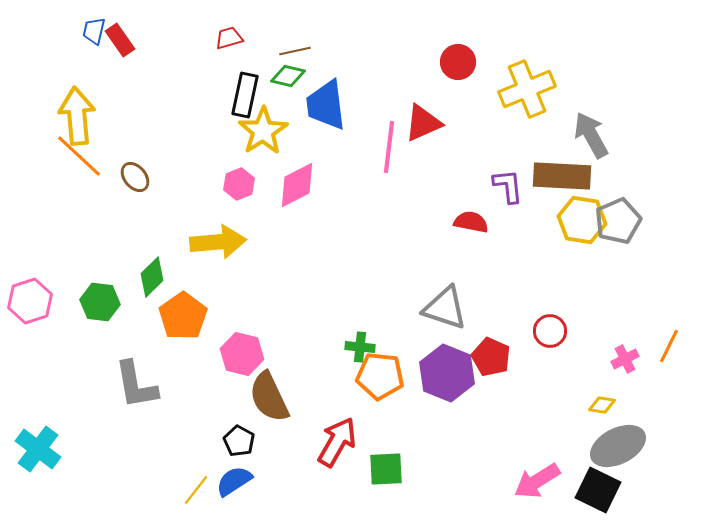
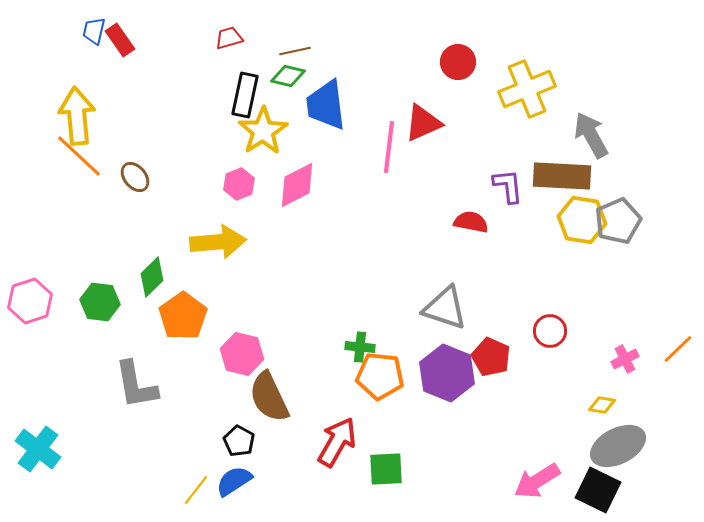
orange line at (669, 346): moved 9 px right, 3 px down; rotated 20 degrees clockwise
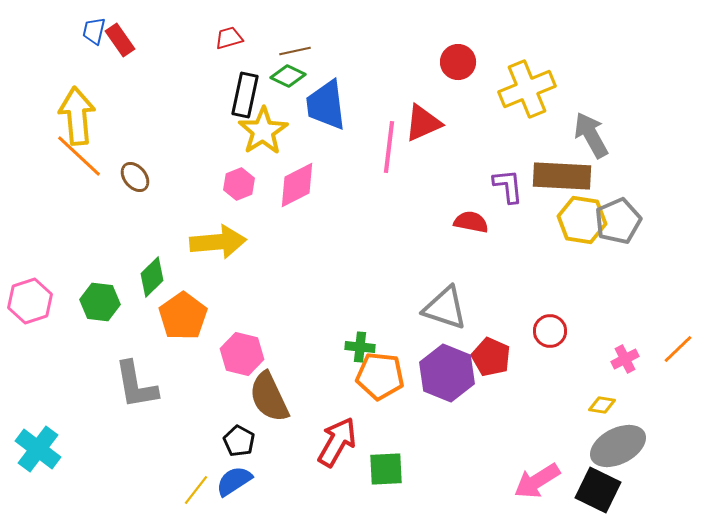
green diamond at (288, 76): rotated 12 degrees clockwise
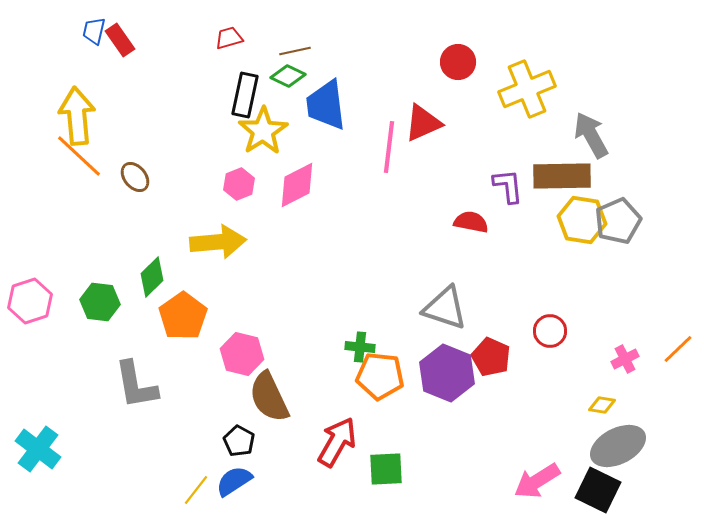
brown rectangle at (562, 176): rotated 4 degrees counterclockwise
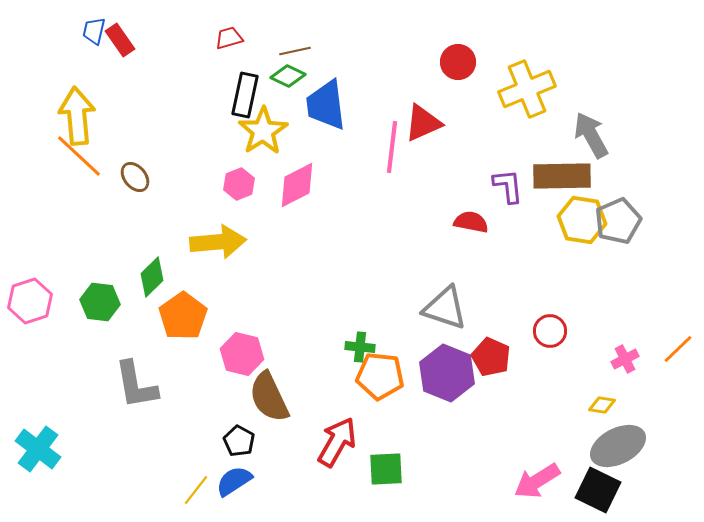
pink line at (389, 147): moved 3 px right
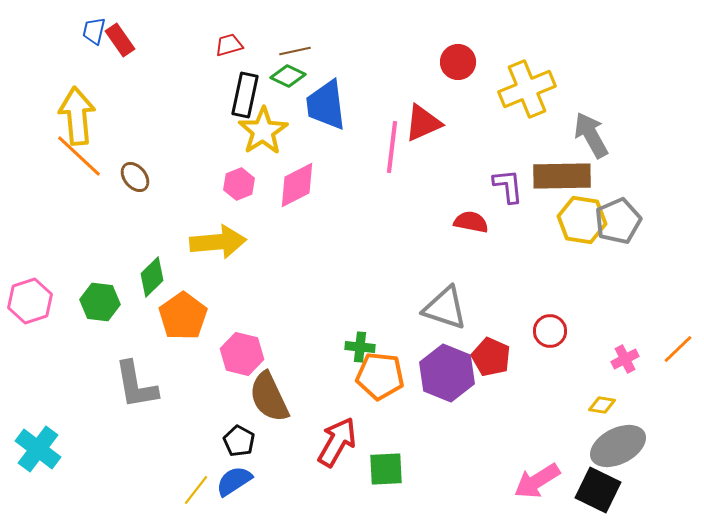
red trapezoid at (229, 38): moved 7 px down
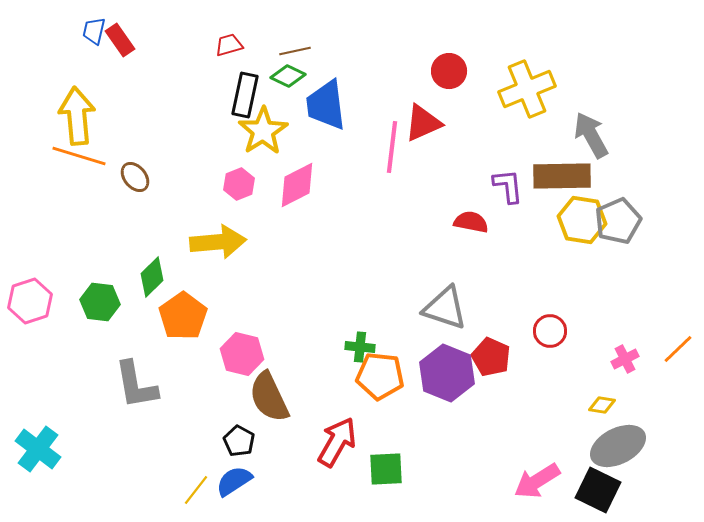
red circle at (458, 62): moved 9 px left, 9 px down
orange line at (79, 156): rotated 26 degrees counterclockwise
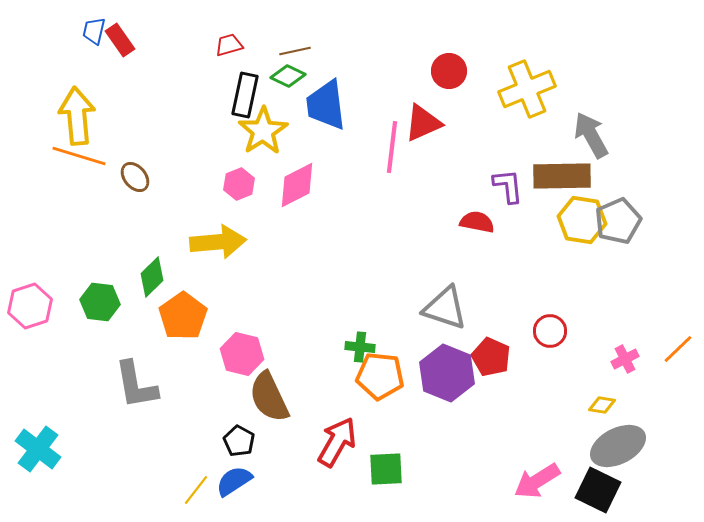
red semicircle at (471, 222): moved 6 px right
pink hexagon at (30, 301): moved 5 px down
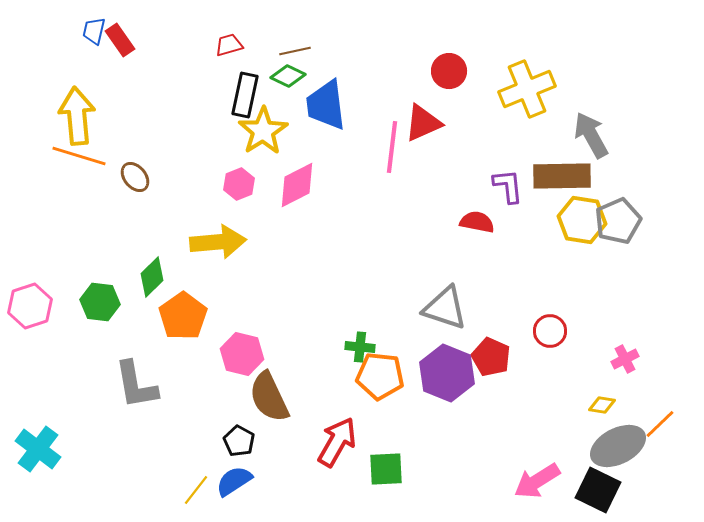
orange line at (678, 349): moved 18 px left, 75 px down
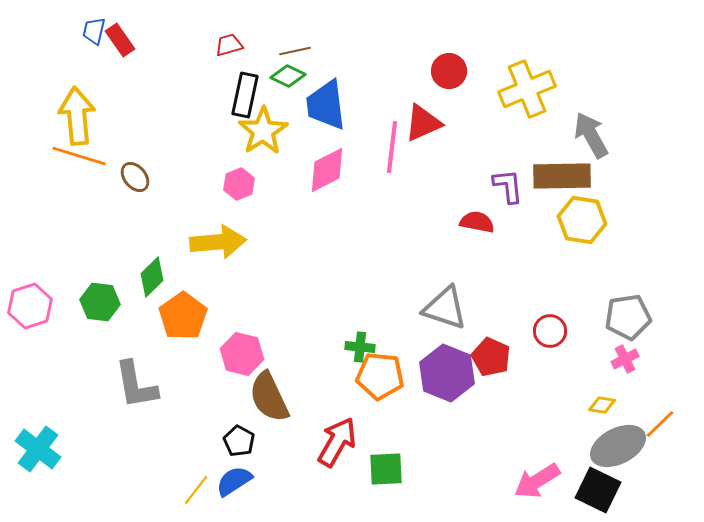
pink diamond at (297, 185): moved 30 px right, 15 px up
gray pentagon at (618, 221): moved 10 px right, 96 px down; rotated 15 degrees clockwise
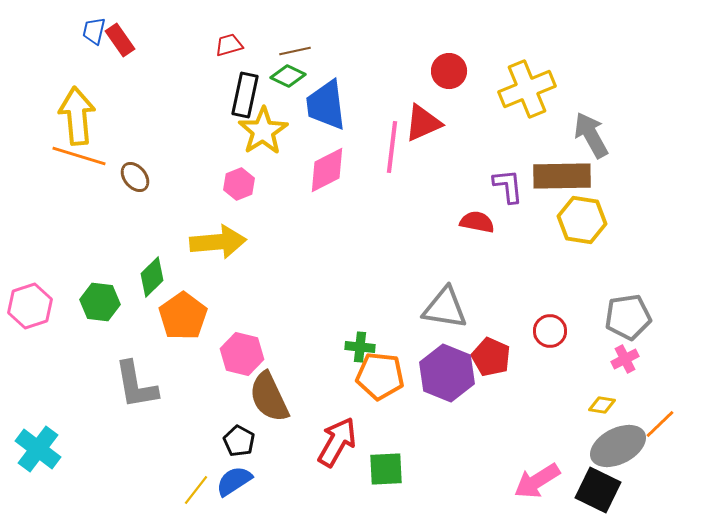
gray triangle at (445, 308): rotated 9 degrees counterclockwise
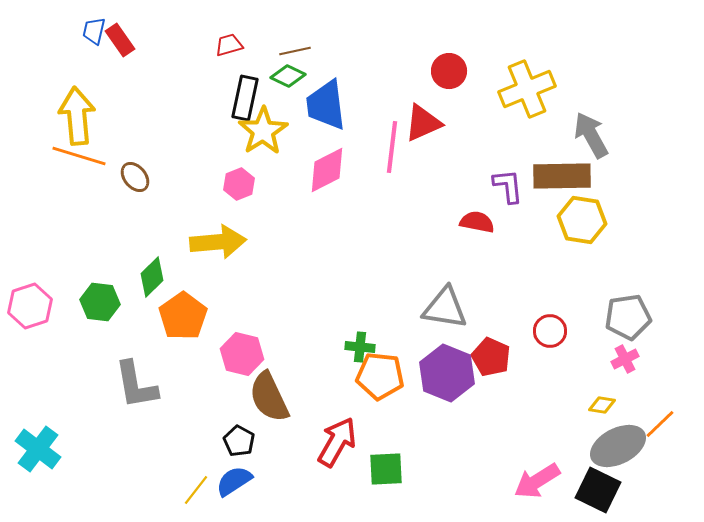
black rectangle at (245, 95): moved 3 px down
